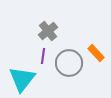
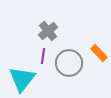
orange rectangle: moved 3 px right
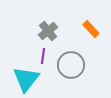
orange rectangle: moved 8 px left, 24 px up
gray circle: moved 2 px right, 2 px down
cyan triangle: moved 4 px right
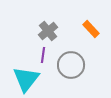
purple line: moved 1 px up
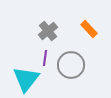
orange rectangle: moved 2 px left
purple line: moved 2 px right, 3 px down
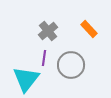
purple line: moved 1 px left
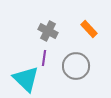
gray cross: rotated 24 degrees counterclockwise
gray circle: moved 5 px right, 1 px down
cyan triangle: rotated 24 degrees counterclockwise
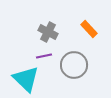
gray cross: moved 1 px down
purple line: moved 2 px up; rotated 70 degrees clockwise
gray circle: moved 2 px left, 1 px up
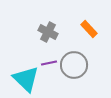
purple line: moved 5 px right, 7 px down
